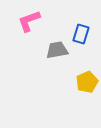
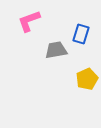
gray trapezoid: moved 1 px left
yellow pentagon: moved 3 px up
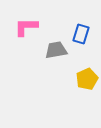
pink L-shape: moved 3 px left, 6 px down; rotated 20 degrees clockwise
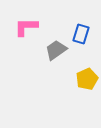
gray trapezoid: rotated 25 degrees counterclockwise
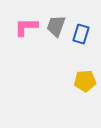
gray trapezoid: moved 24 px up; rotated 35 degrees counterclockwise
yellow pentagon: moved 2 px left, 2 px down; rotated 20 degrees clockwise
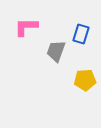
gray trapezoid: moved 25 px down
yellow pentagon: moved 1 px up
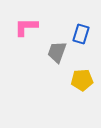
gray trapezoid: moved 1 px right, 1 px down
yellow pentagon: moved 3 px left
